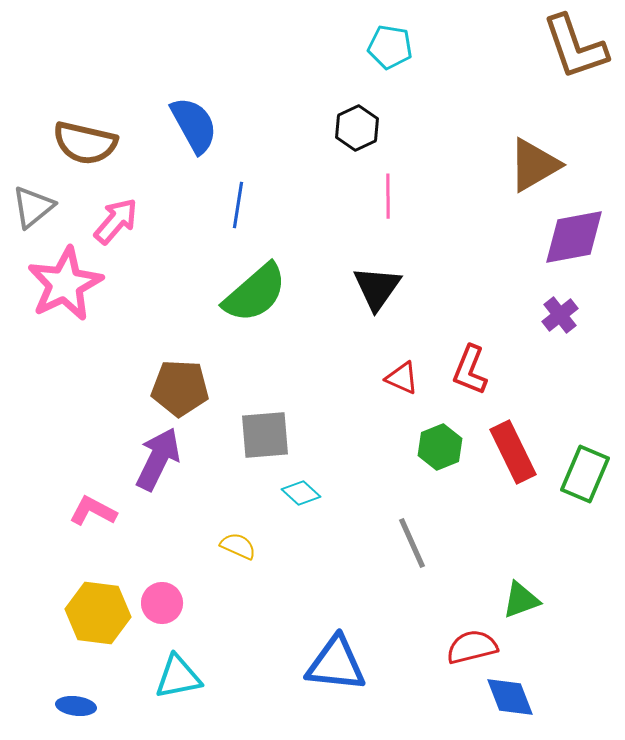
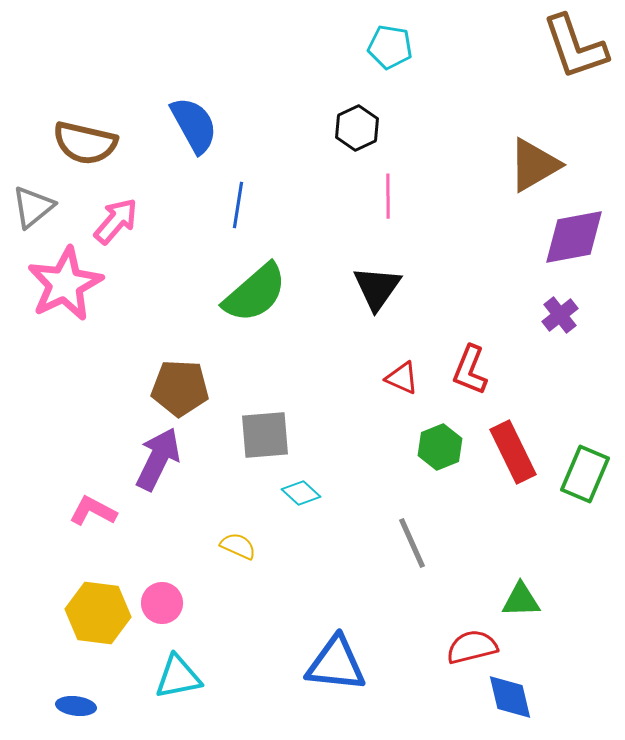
green triangle: rotated 18 degrees clockwise
blue diamond: rotated 8 degrees clockwise
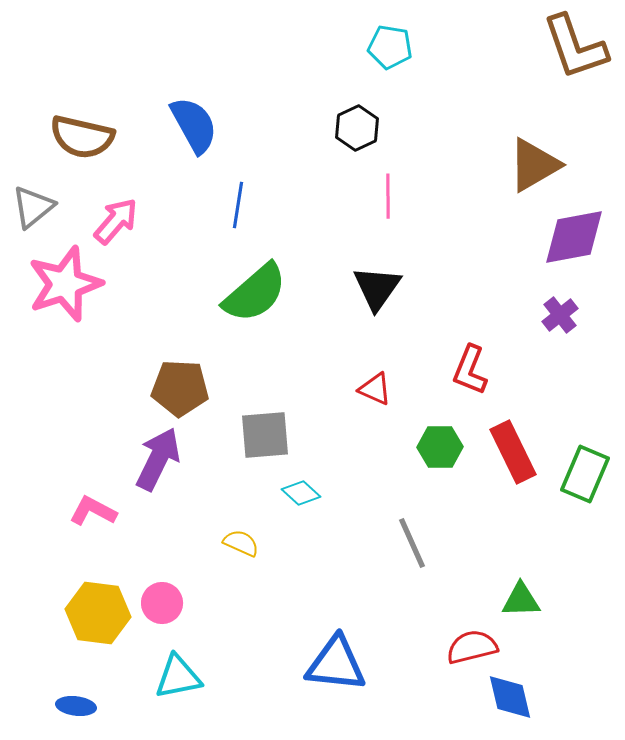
brown semicircle: moved 3 px left, 6 px up
pink star: rotated 8 degrees clockwise
red triangle: moved 27 px left, 11 px down
green hexagon: rotated 21 degrees clockwise
yellow semicircle: moved 3 px right, 3 px up
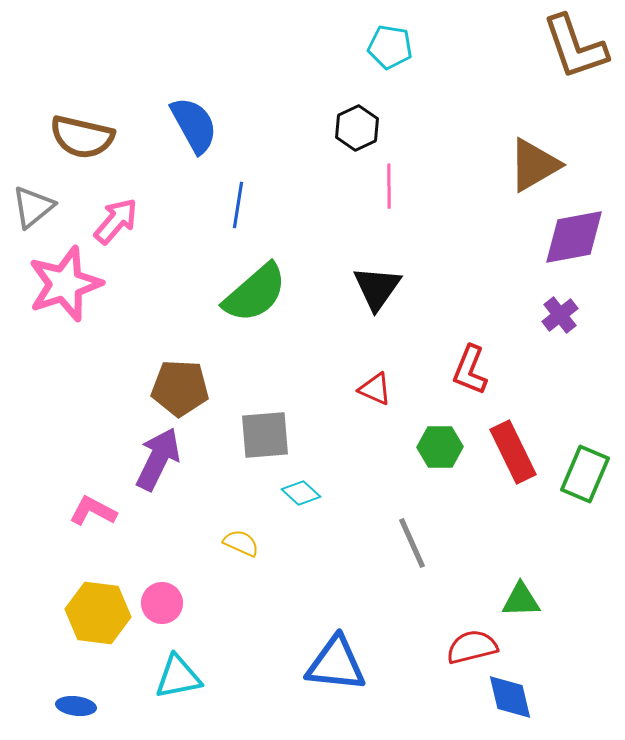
pink line: moved 1 px right, 10 px up
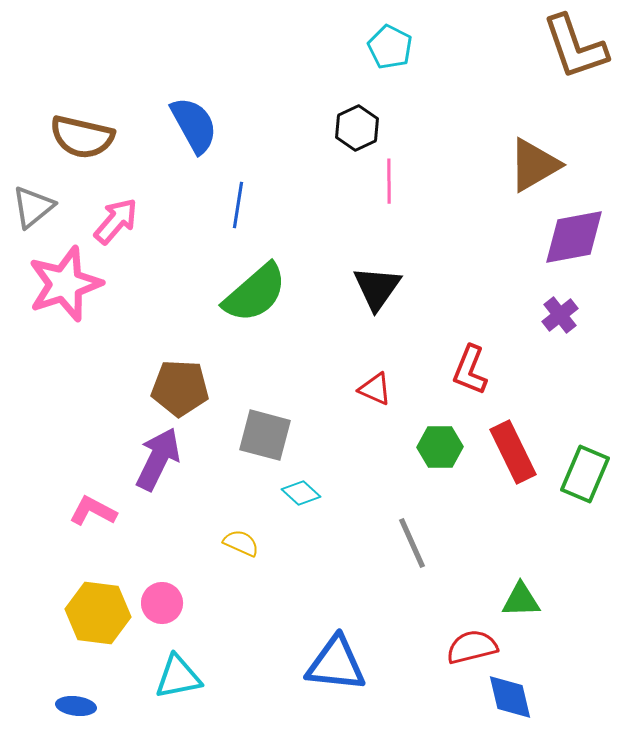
cyan pentagon: rotated 18 degrees clockwise
pink line: moved 5 px up
gray square: rotated 20 degrees clockwise
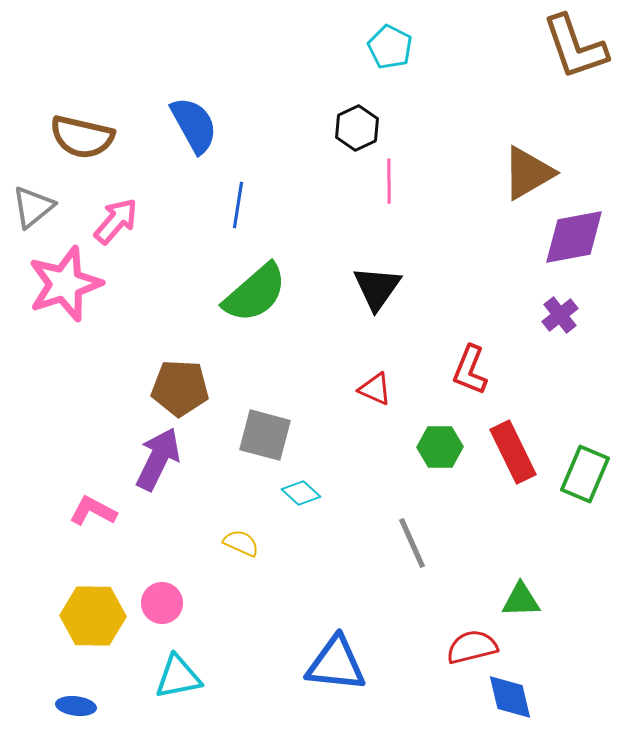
brown triangle: moved 6 px left, 8 px down
yellow hexagon: moved 5 px left, 3 px down; rotated 6 degrees counterclockwise
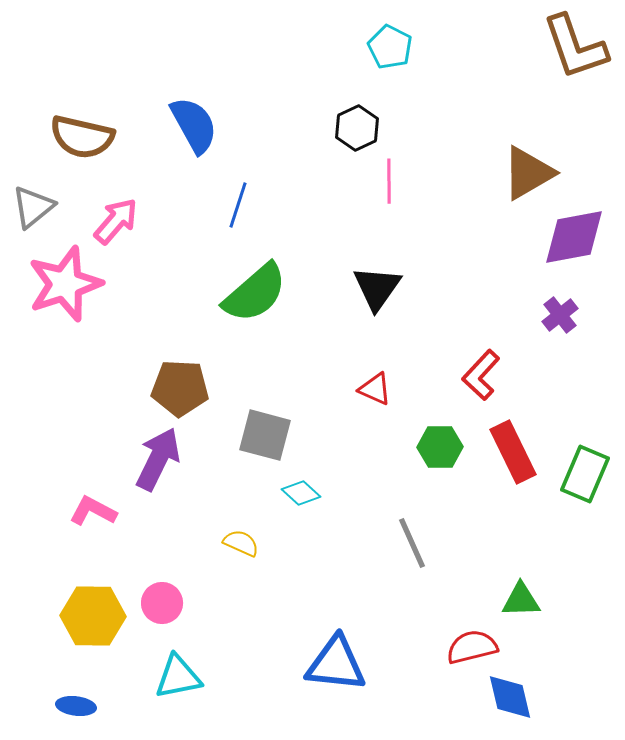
blue line: rotated 9 degrees clockwise
red L-shape: moved 11 px right, 5 px down; rotated 21 degrees clockwise
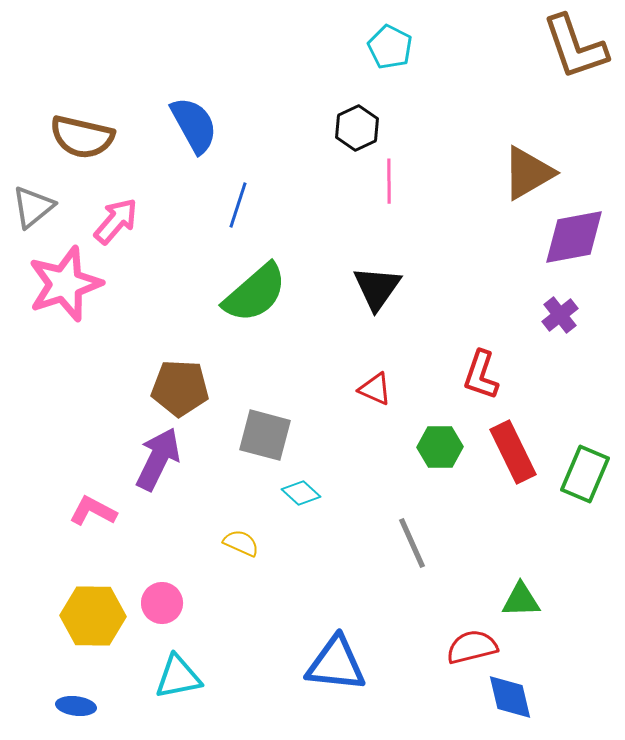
red L-shape: rotated 24 degrees counterclockwise
